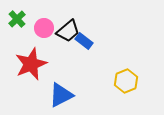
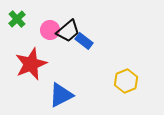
pink circle: moved 6 px right, 2 px down
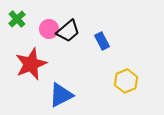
pink circle: moved 1 px left, 1 px up
blue rectangle: moved 18 px right; rotated 24 degrees clockwise
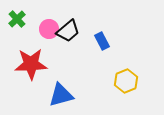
red star: rotated 20 degrees clockwise
blue triangle: rotated 12 degrees clockwise
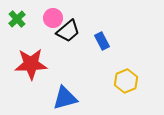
pink circle: moved 4 px right, 11 px up
blue triangle: moved 4 px right, 3 px down
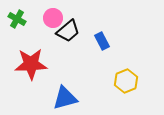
green cross: rotated 18 degrees counterclockwise
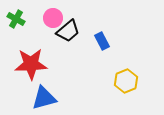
green cross: moved 1 px left
blue triangle: moved 21 px left
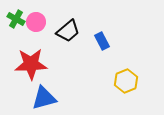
pink circle: moved 17 px left, 4 px down
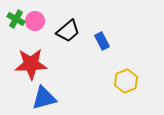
pink circle: moved 1 px left, 1 px up
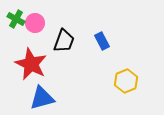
pink circle: moved 2 px down
black trapezoid: moved 4 px left, 10 px down; rotated 30 degrees counterclockwise
red star: rotated 28 degrees clockwise
blue triangle: moved 2 px left
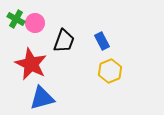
yellow hexagon: moved 16 px left, 10 px up
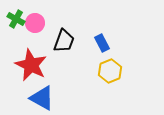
blue rectangle: moved 2 px down
red star: moved 1 px down
blue triangle: rotated 44 degrees clockwise
